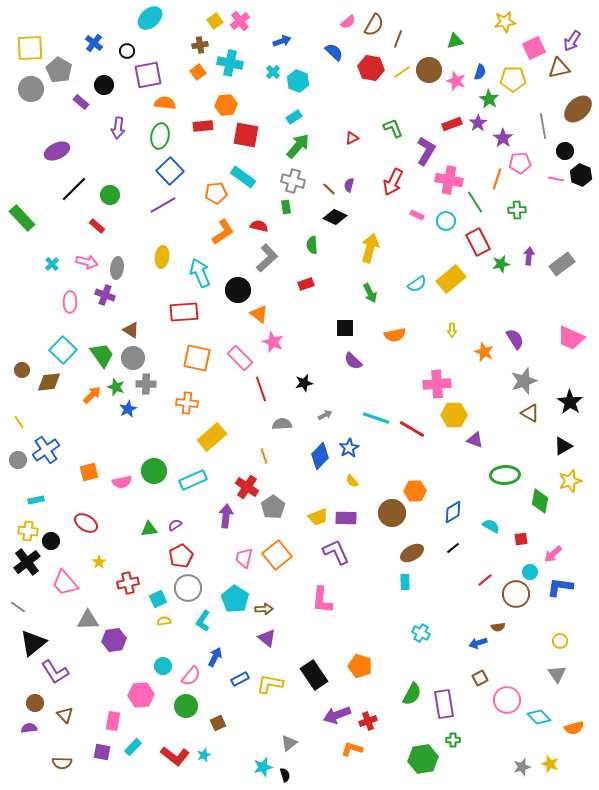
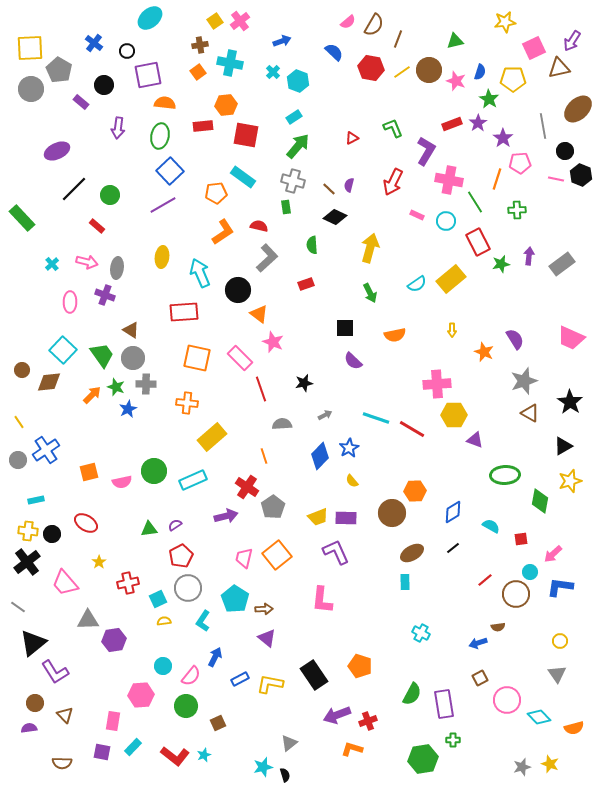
purple arrow at (226, 516): rotated 70 degrees clockwise
black circle at (51, 541): moved 1 px right, 7 px up
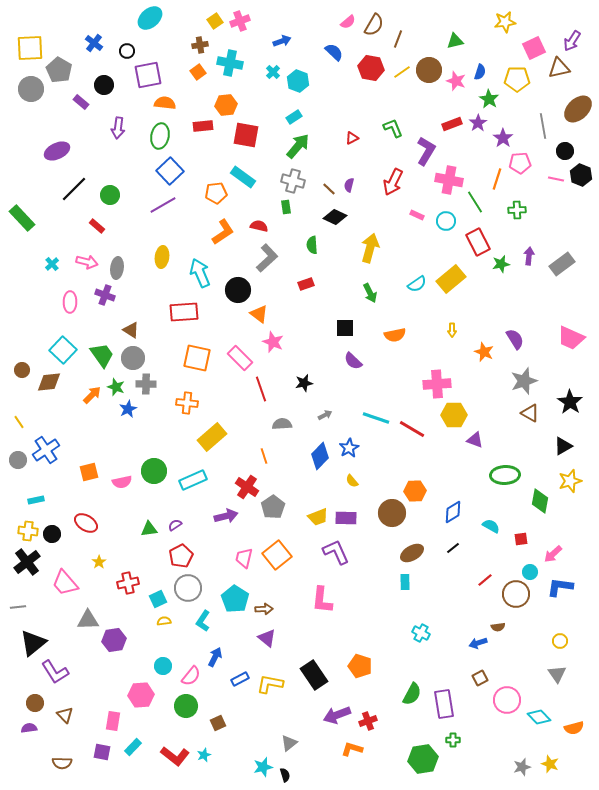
pink cross at (240, 21): rotated 18 degrees clockwise
yellow pentagon at (513, 79): moved 4 px right
gray line at (18, 607): rotated 42 degrees counterclockwise
